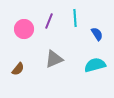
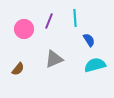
blue semicircle: moved 8 px left, 6 px down
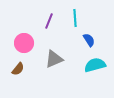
pink circle: moved 14 px down
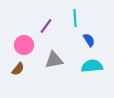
purple line: moved 3 px left, 5 px down; rotated 14 degrees clockwise
pink circle: moved 2 px down
gray triangle: moved 1 px down; rotated 12 degrees clockwise
cyan semicircle: moved 3 px left, 1 px down; rotated 10 degrees clockwise
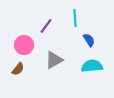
gray triangle: rotated 18 degrees counterclockwise
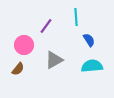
cyan line: moved 1 px right, 1 px up
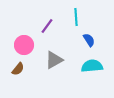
purple line: moved 1 px right
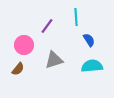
gray triangle: rotated 12 degrees clockwise
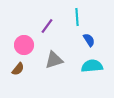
cyan line: moved 1 px right
